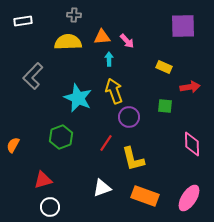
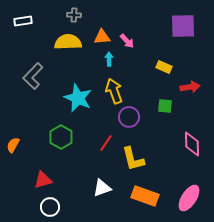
green hexagon: rotated 10 degrees counterclockwise
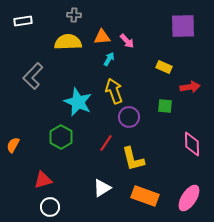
cyan arrow: rotated 32 degrees clockwise
cyan star: moved 4 px down
white triangle: rotated 12 degrees counterclockwise
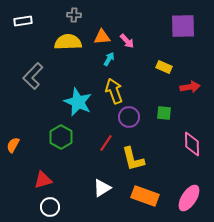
green square: moved 1 px left, 7 px down
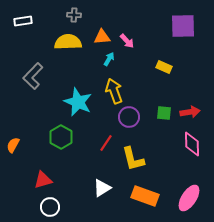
red arrow: moved 25 px down
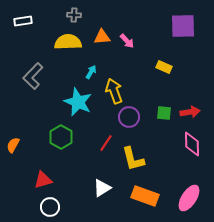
cyan arrow: moved 18 px left, 13 px down
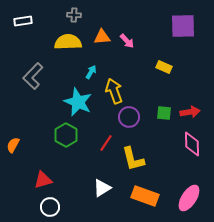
green hexagon: moved 5 px right, 2 px up
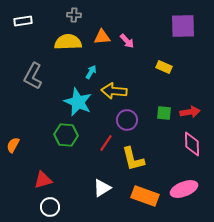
gray L-shape: rotated 16 degrees counterclockwise
yellow arrow: rotated 65 degrees counterclockwise
purple circle: moved 2 px left, 3 px down
green hexagon: rotated 25 degrees counterclockwise
pink ellipse: moved 5 px left, 9 px up; rotated 36 degrees clockwise
